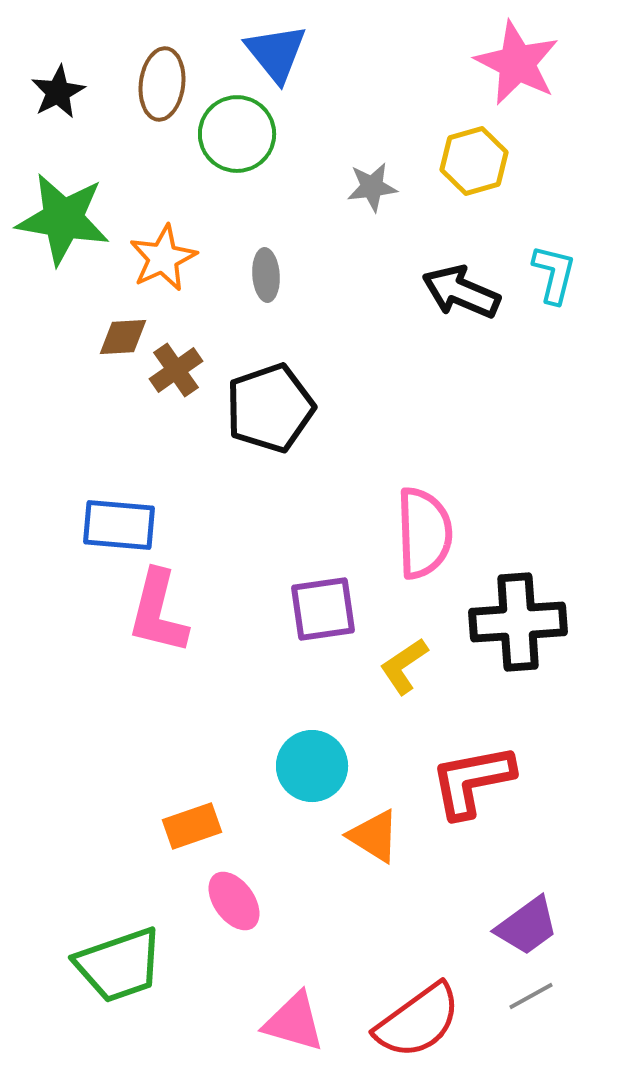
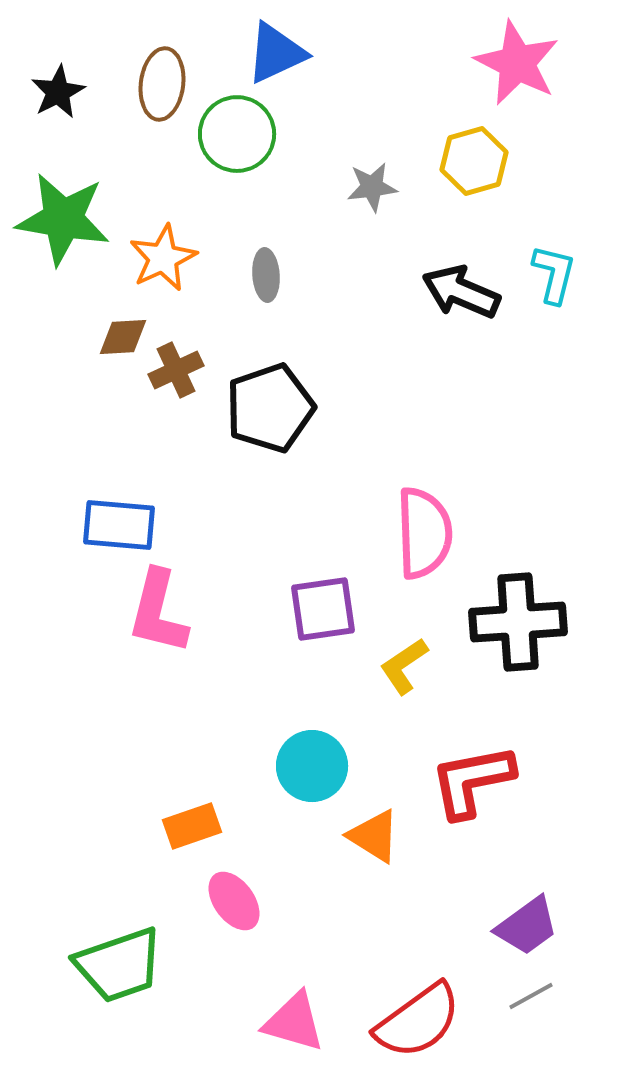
blue triangle: rotated 44 degrees clockwise
brown cross: rotated 10 degrees clockwise
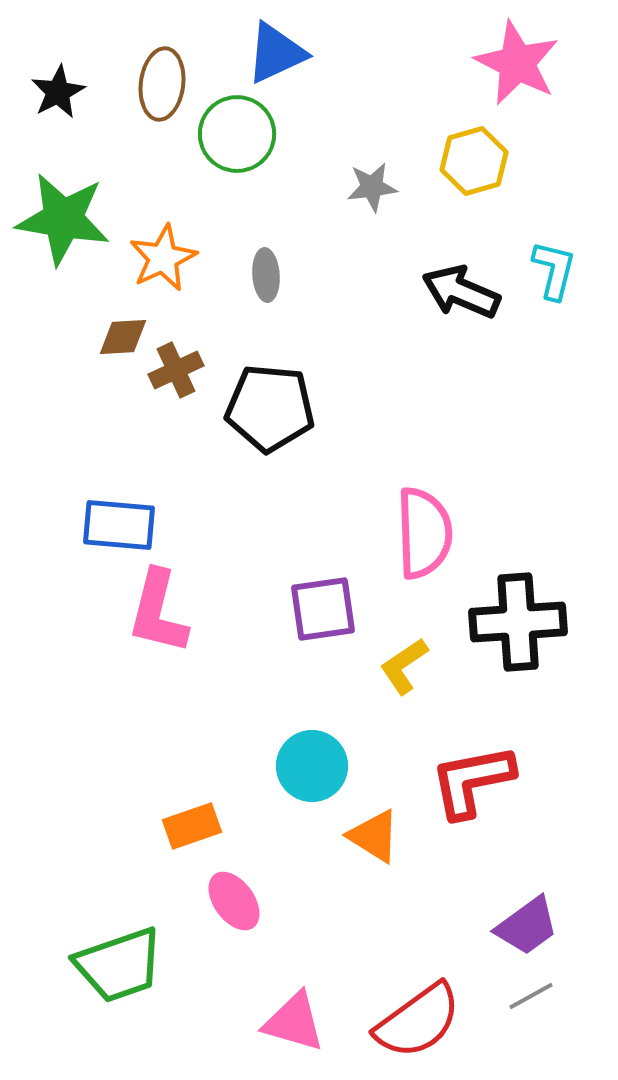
cyan L-shape: moved 4 px up
black pentagon: rotated 24 degrees clockwise
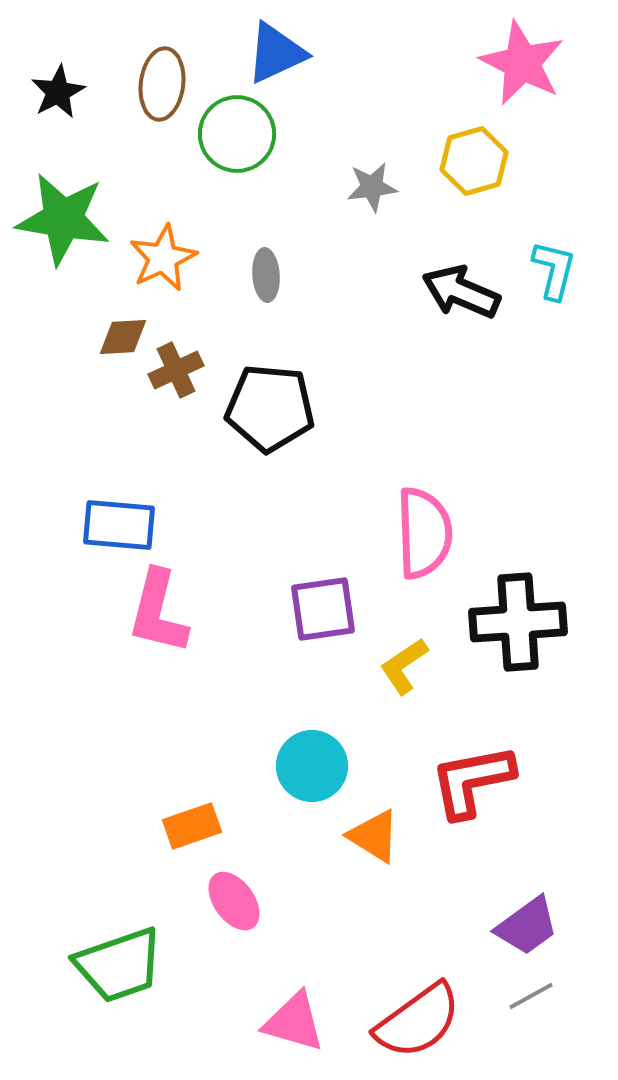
pink star: moved 5 px right
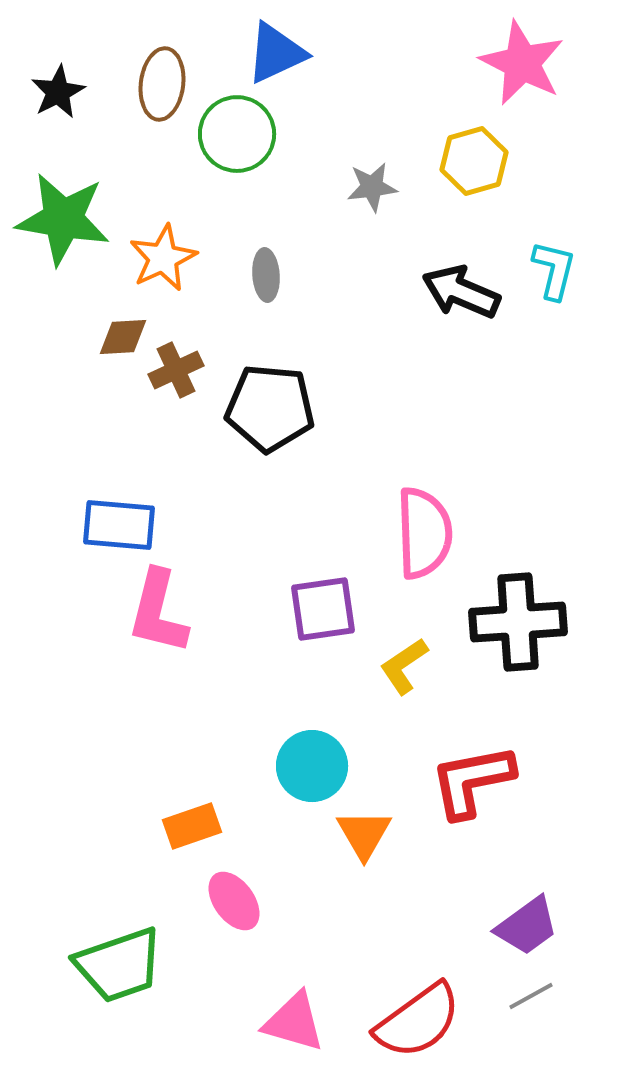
orange triangle: moved 10 px left, 2 px up; rotated 28 degrees clockwise
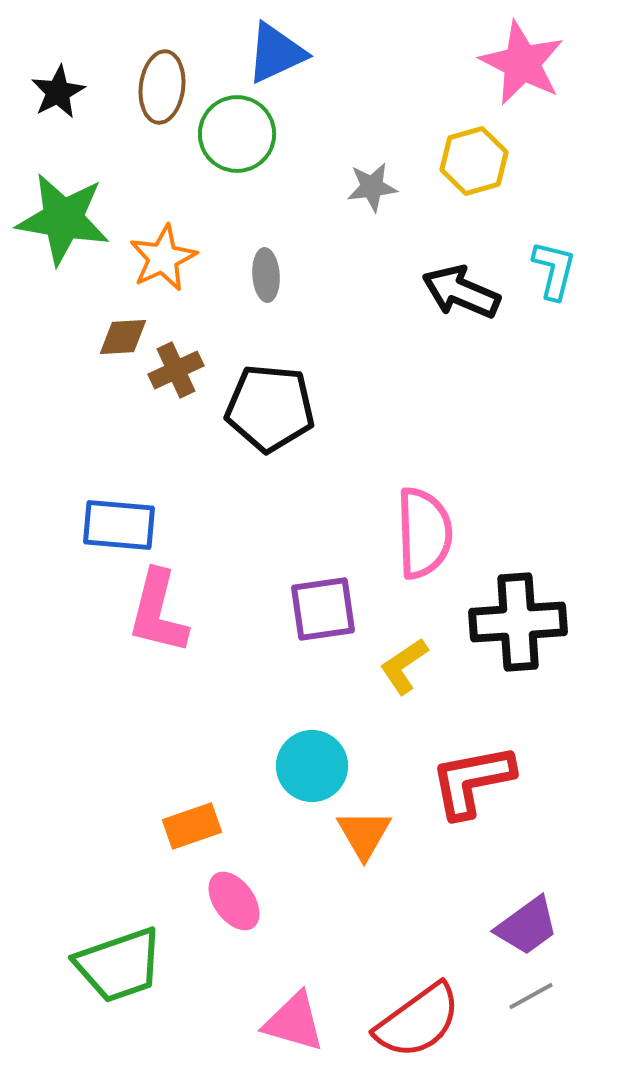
brown ellipse: moved 3 px down
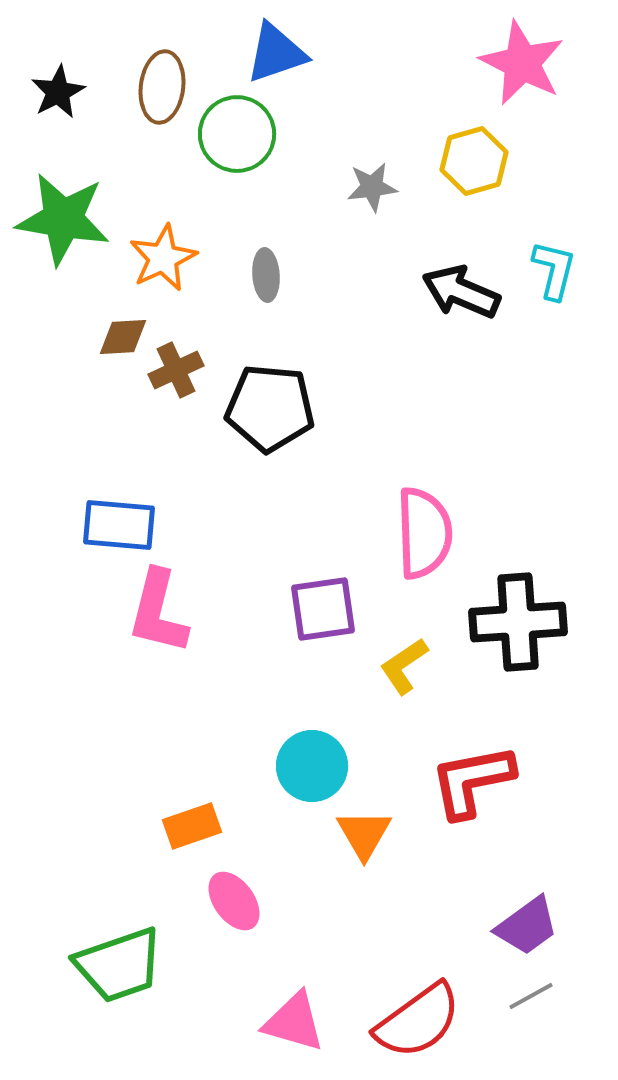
blue triangle: rotated 6 degrees clockwise
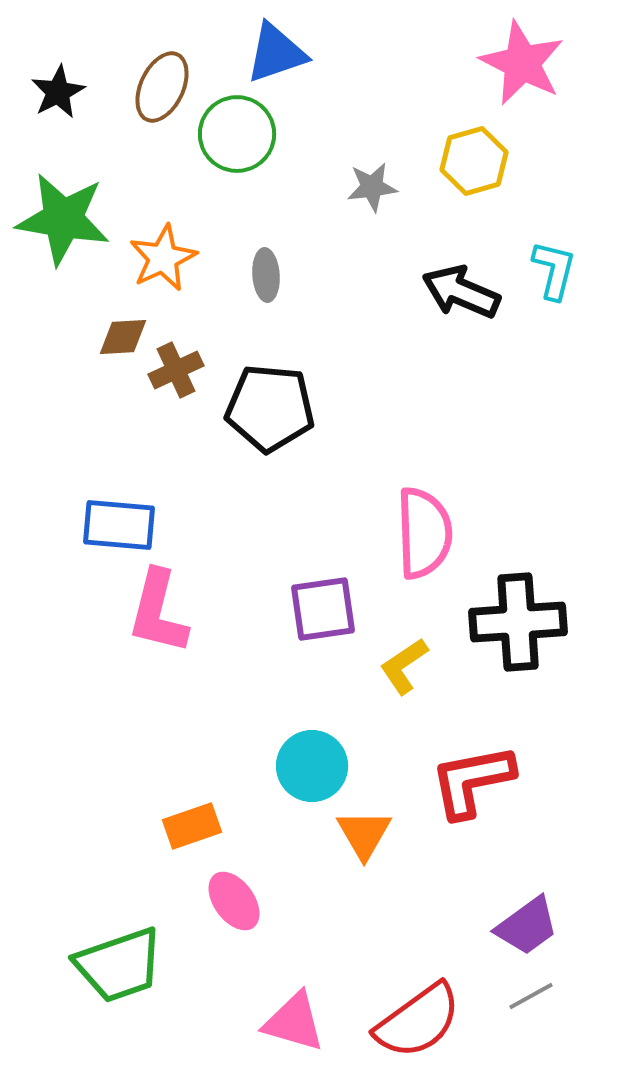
brown ellipse: rotated 18 degrees clockwise
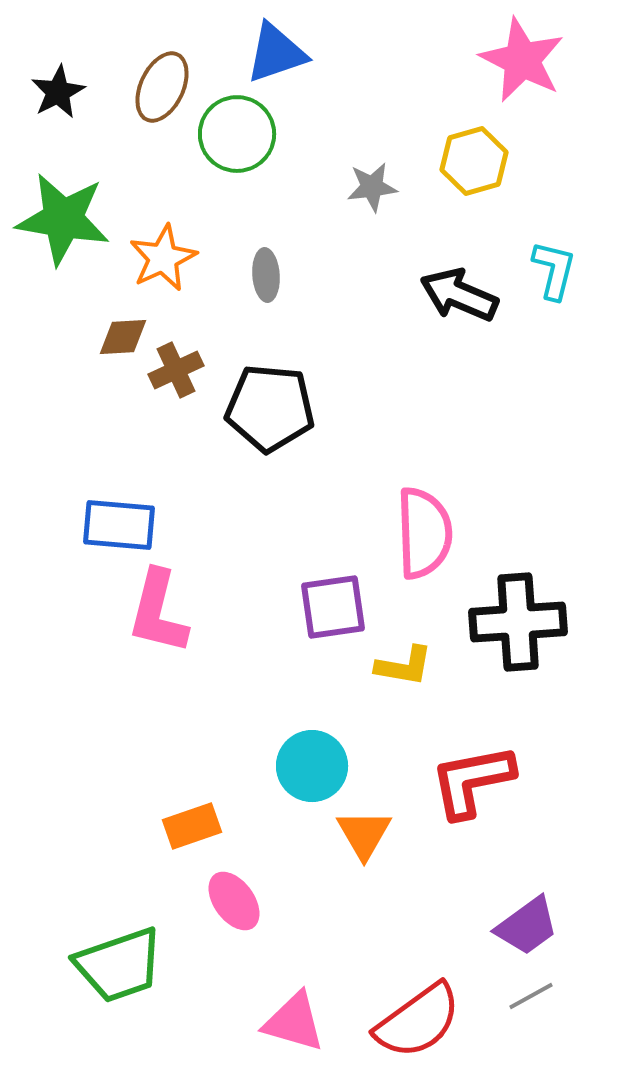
pink star: moved 3 px up
black arrow: moved 2 px left, 3 px down
purple square: moved 10 px right, 2 px up
yellow L-shape: rotated 136 degrees counterclockwise
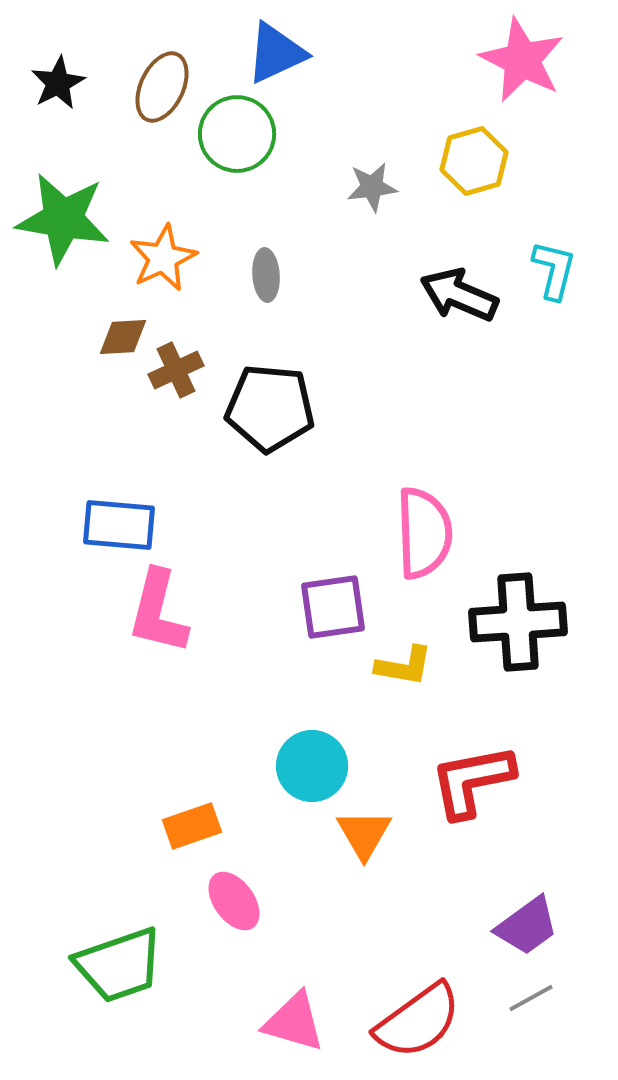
blue triangle: rotated 6 degrees counterclockwise
black star: moved 9 px up
gray line: moved 2 px down
